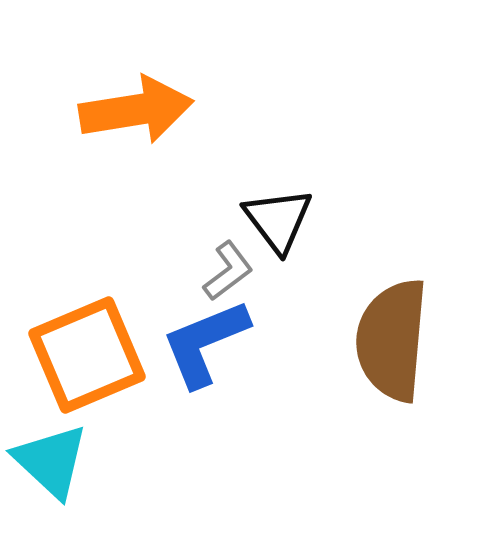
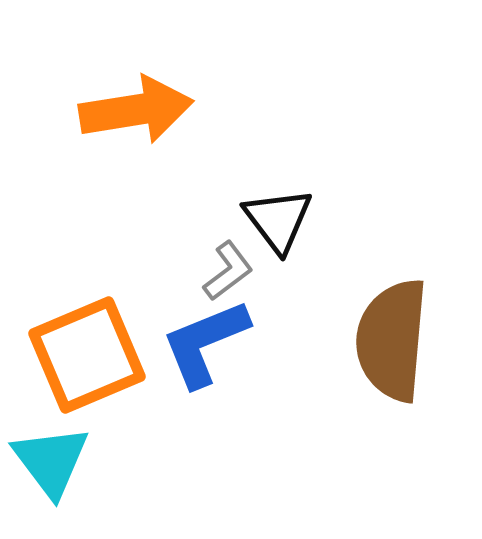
cyan triangle: rotated 10 degrees clockwise
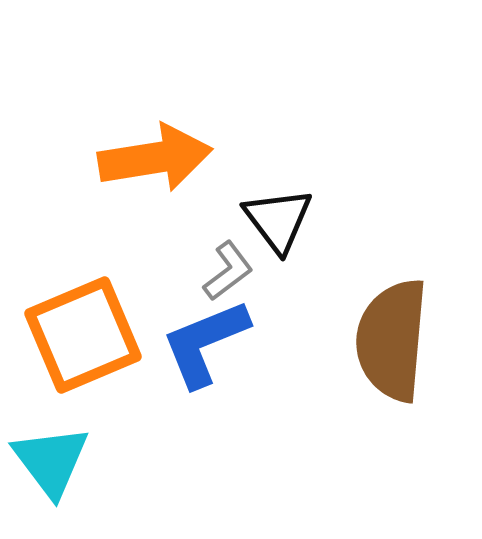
orange arrow: moved 19 px right, 48 px down
orange square: moved 4 px left, 20 px up
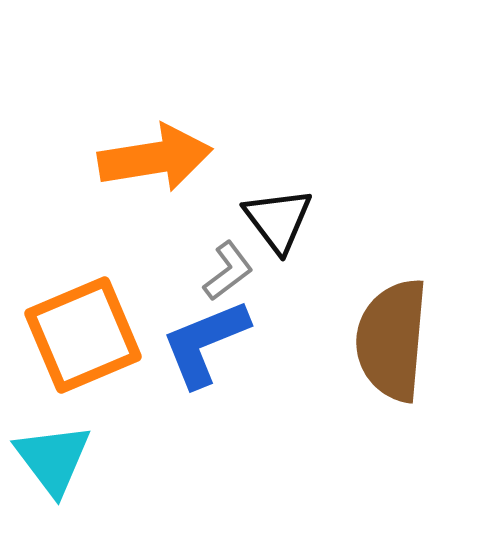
cyan triangle: moved 2 px right, 2 px up
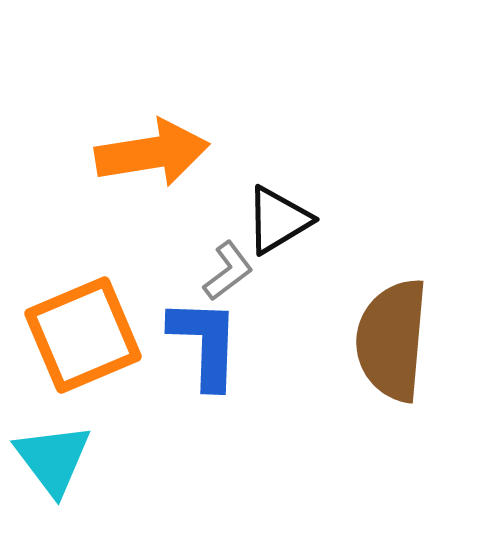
orange arrow: moved 3 px left, 5 px up
black triangle: rotated 36 degrees clockwise
blue L-shape: rotated 114 degrees clockwise
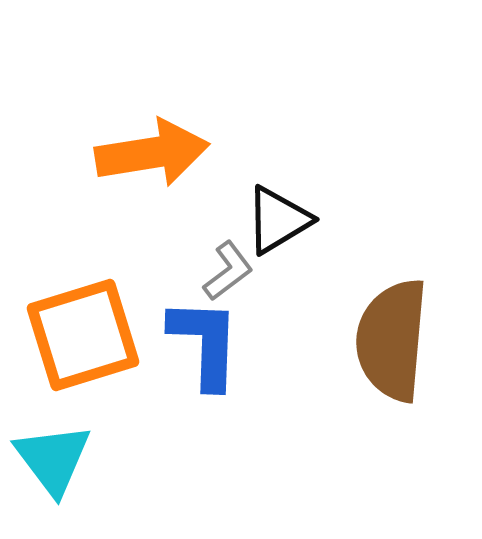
orange square: rotated 6 degrees clockwise
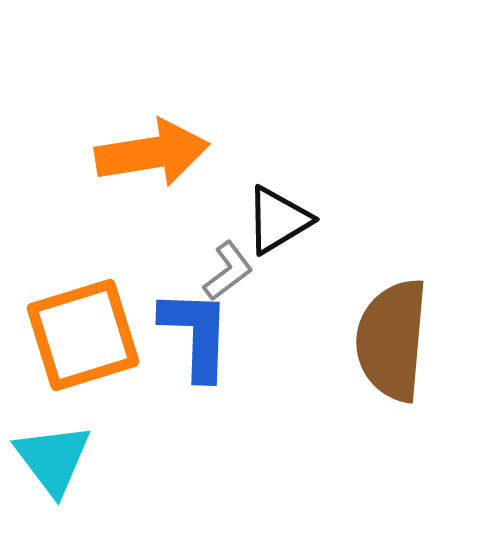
blue L-shape: moved 9 px left, 9 px up
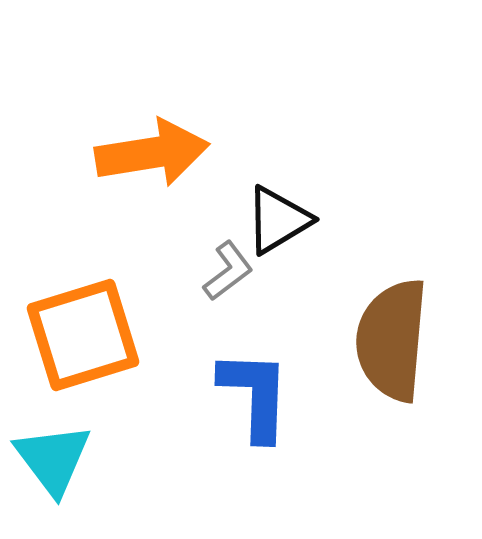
blue L-shape: moved 59 px right, 61 px down
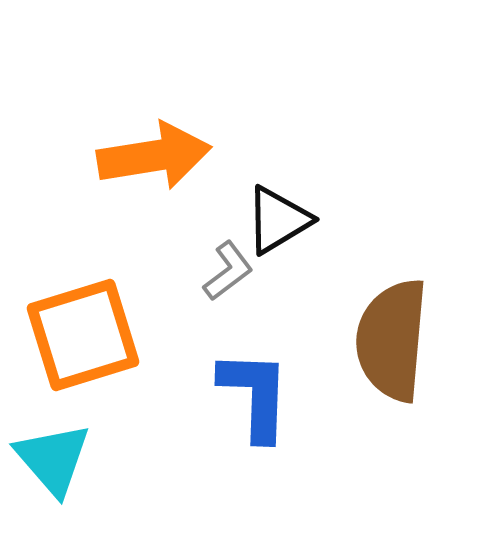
orange arrow: moved 2 px right, 3 px down
cyan triangle: rotated 4 degrees counterclockwise
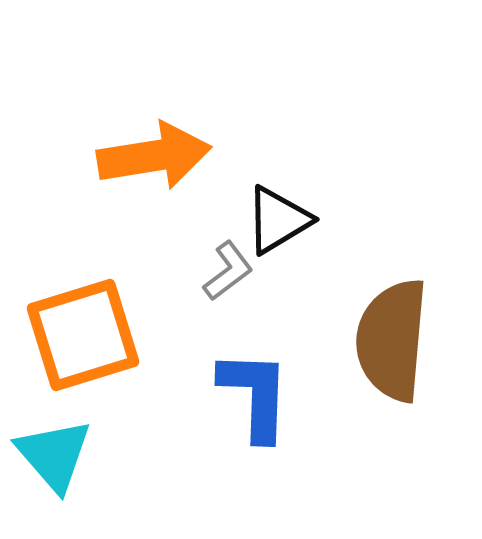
cyan triangle: moved 1 px right, 4 px up
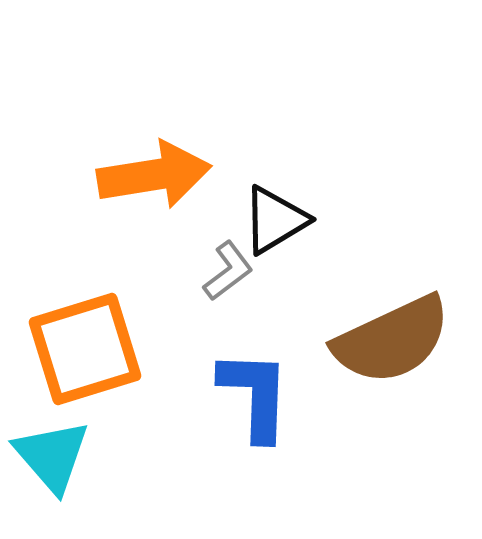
orange arrow: moved 19 px down
black triangle: moved 3 px left
orange square: moved 2 px right, 14 px down
brown semicircle: rotated 120 degrees counterclockwise
cyan triangle: moved 2 px left, 1 px down
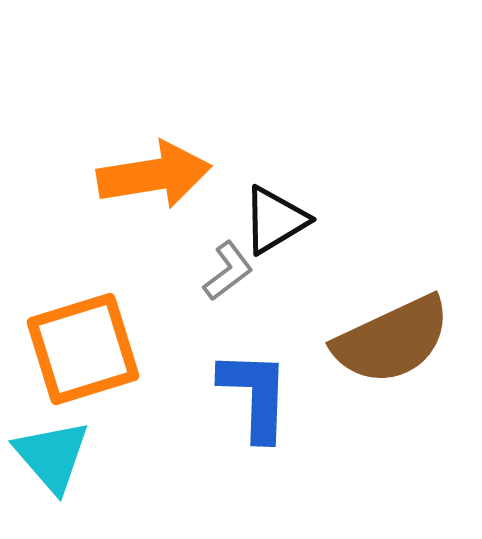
orange square: moved 2 px left
